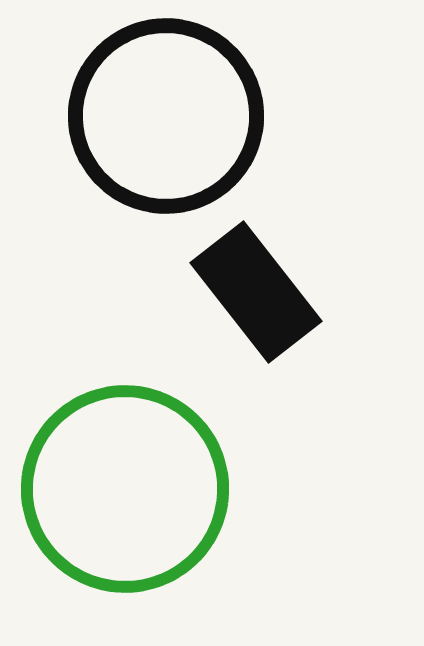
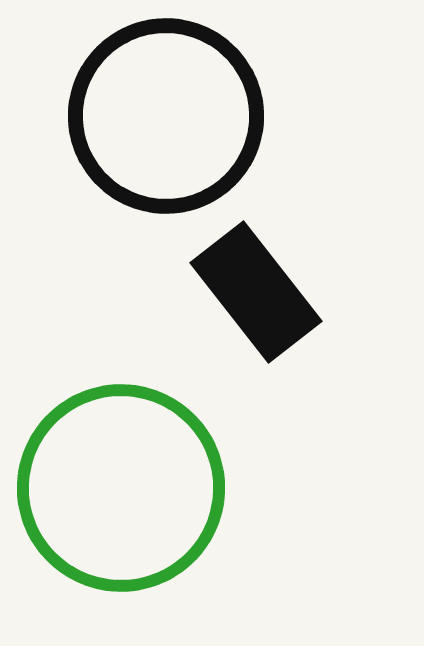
green circle: moved 4 px left, 1 px up
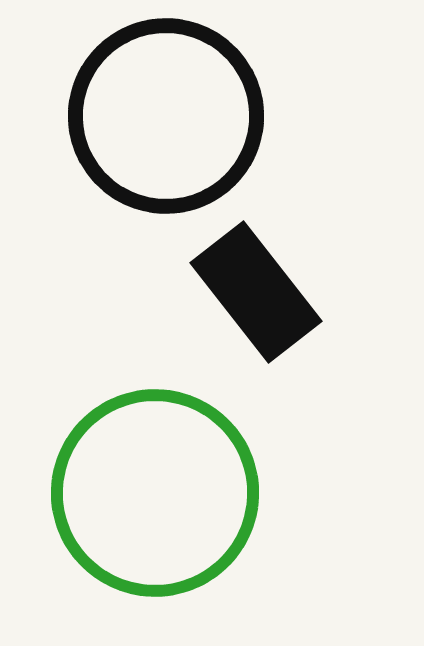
green circle: moved 34 px right, 5 px down
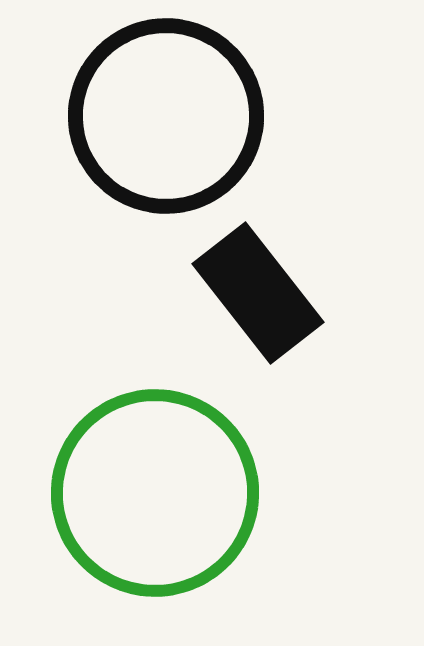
black rectangle: moved 2 px right, 1 px down
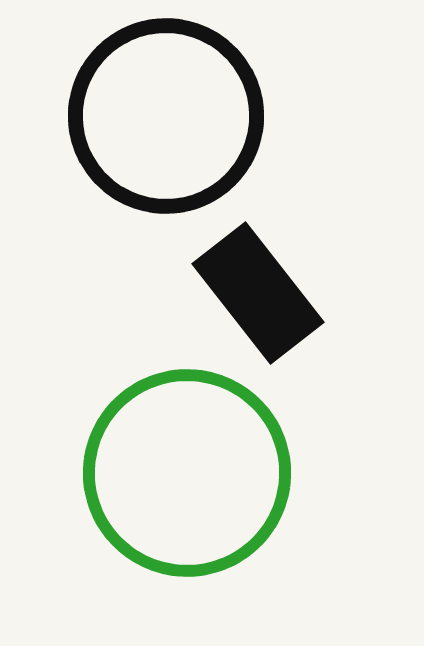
green circle: moved 32 px right, 20 px up
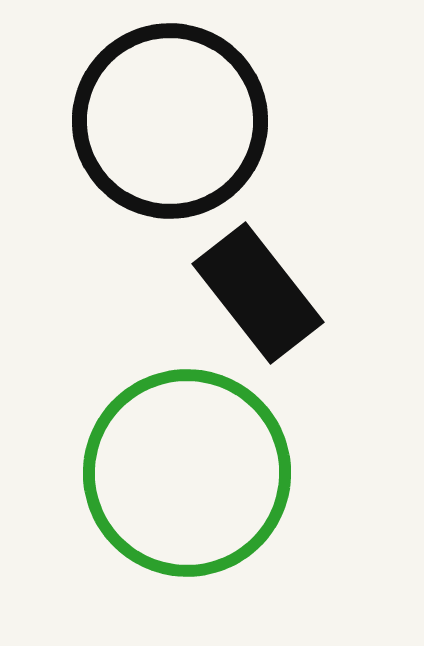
black circle: moved 4 px right, 5 px down
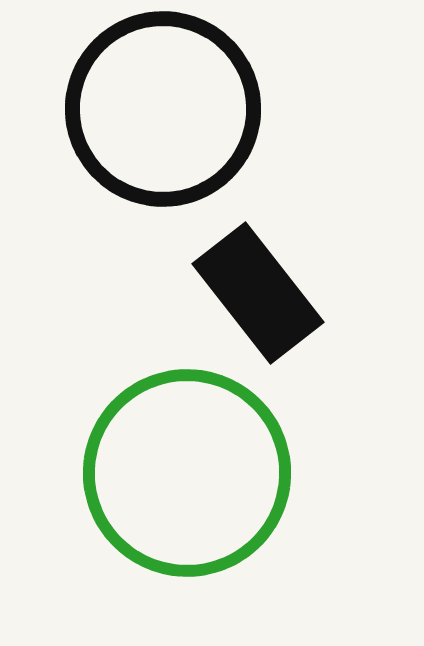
black circle: moved 7 px left, 12 px up
